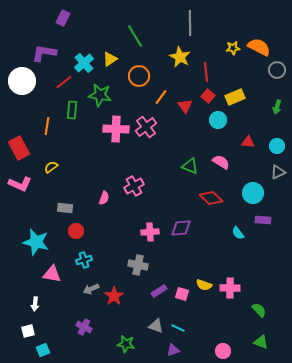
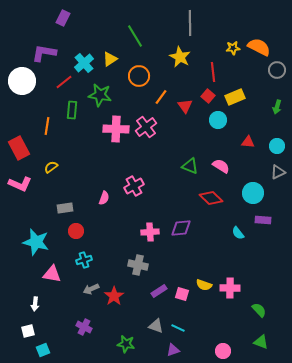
red line at (206, 72): moved 7 px right
pink semicircle at (221, 162): moved 4 px down
gray rectangle at (65, 208): rotated 14 degrees counterclockwise
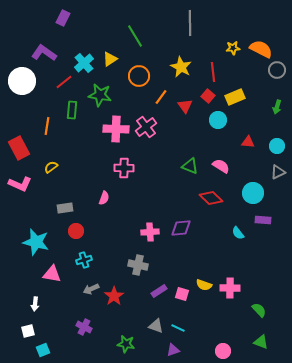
orange semicircle at (259, 47): moved 2 px right, 2 px down
purple L-shape at (44, 53): rotated 25 degrees clockwise
yellow star at (180, 57): moved 1 px right, 10 px down
pink cross at (134, 186): moved 10 px left, 18 px up; rotated 30 degrees clockwise
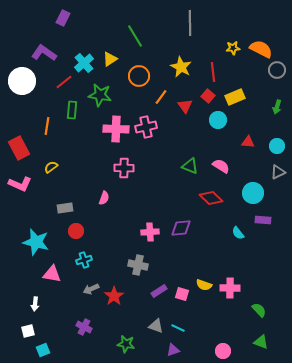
pink cross at (146, 127): rotated 25 degrees clockwise
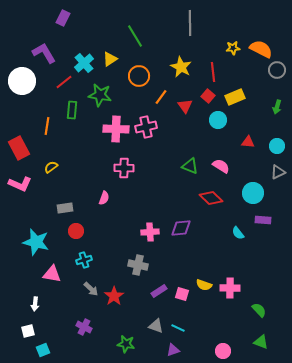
purple L-shape at (44, 53): rotated 25 degrees clockwise
gray arrow at (91, 289): rotated 112 degrees counterclockwise
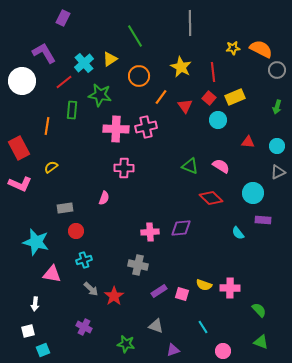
red square at (208, 96): moved 1 px right, 2 px down
cyan line at (178, 328): moved 25 px right, 1 px up; rotated 32 degrees clockwise
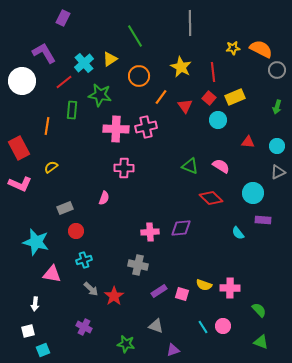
gray rectangle at (65, 208): rotated 14 degrees counterclockwise
pink circle at (223, 351): moved 25 px up
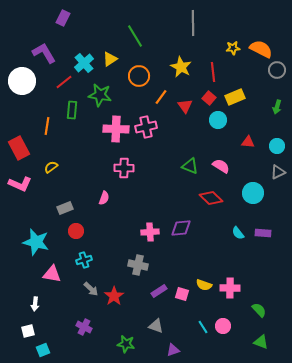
gray line at (190, 23): moved 3 px right
purple rectangle at (263, 220): moved 13 px down
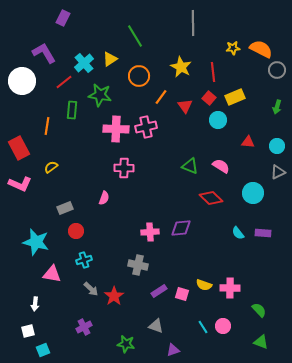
purple cross at (84, 327): rotated 35 degrees clockwise
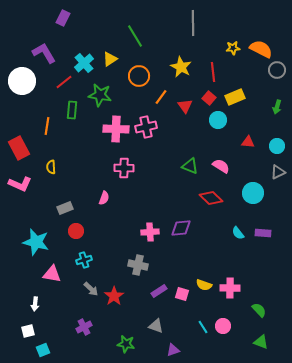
yellow semicircle at (51, 167): rotated 56 degrees counterclockwise
